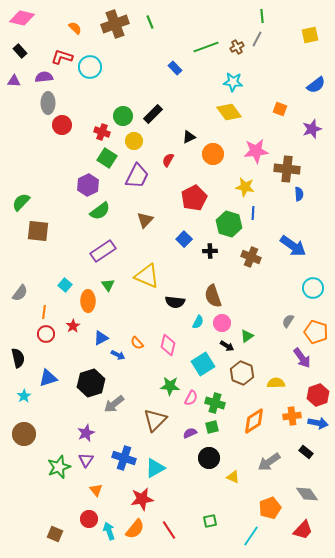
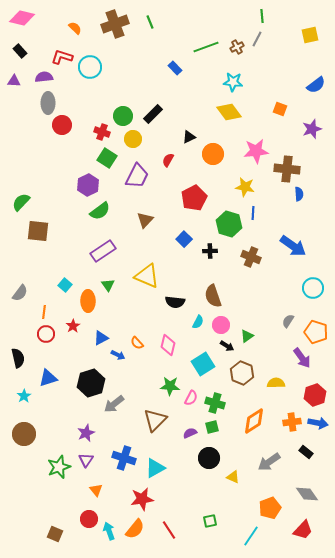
yellow circle at (134, 141): moved 1 px left, 2 px up
pink circle at (222, 323): moved 1 px left, 2 px down
red hexagon at (318, 395): moved 3 px left
orange cross at (292, 416): moved 6 px down
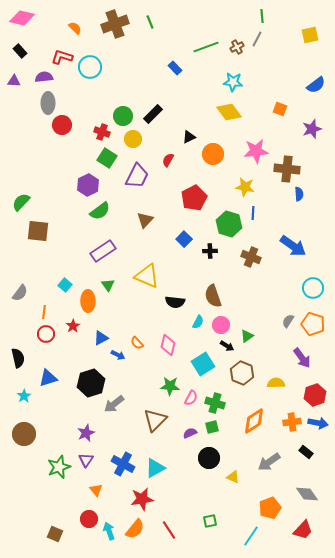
orange pentagon at (316, 332): moved 3 px left, 8 px up
blue cross at (124, 458): moved 1 px left, 6 px down; rotated 10 degrees clockwise
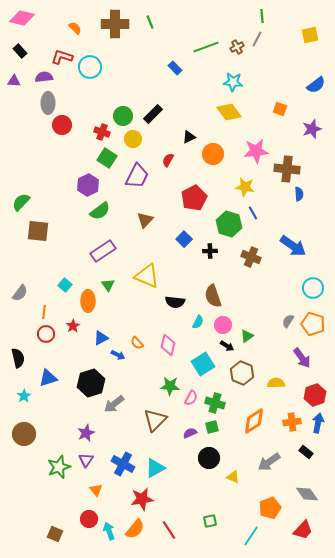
brown cross at (115, 24): rotated 20 degrees clockwise
blue line at (253, 213): rotated 32 degrees counterclockwise
pink circle at (221, 325): moved 2 px right
blue arrow at (318, 423): rotated 90 degrees counterclockwise
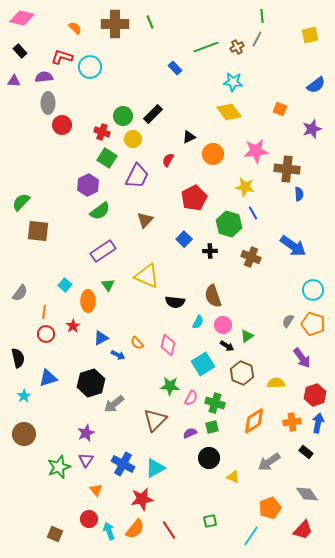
cyan circle at (313, 288): moved 2 px down
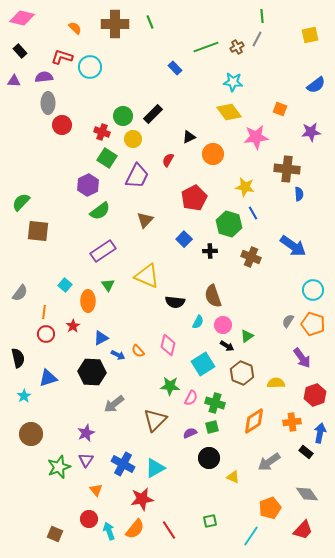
purple star at (312, 129): moved 1 px left, 3 px down; rotated 12 degrees clockwise
pink star at (256, 151): moved 14 px up
orange semicircle at (137, 343): moved 1 px right, 8 px down
black hexagon at (91, 383): moved 1 px right, 11 px up; rotated 20 degrees clockwise
blue arrow at (318, 423): moved 2 px right, 10 px down
brown circle at (24, 434): moved 7 px right
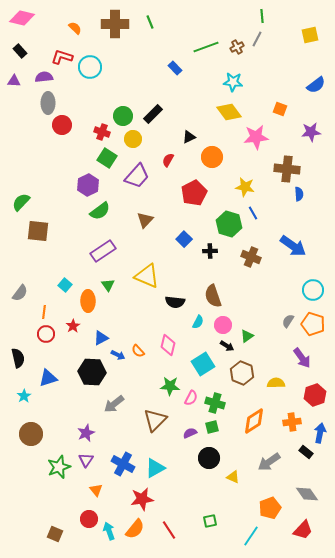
orange circle at (213, 154): moved 1 px left, 3 px down
purple trapezoid at (137, 176): rotated 16 degrees clockwise
red pentagon at (194, 198): moved 5 px up
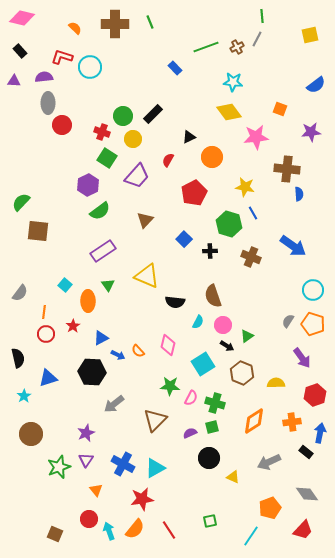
gray arrow at (269, 462): rotated 10 degrees clockwise
